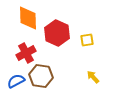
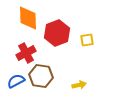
red hexagon: rotated 15 degrees clockwise
yellow arrow: moved 14 px left, 8 px down; rotated 120 degrees clockwise
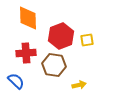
red hexagon: moved 4 px right, 3 px down
red cross: rotated 24 degrees clockwise
brown hexagon: moved 13 px right, 11 px up
blue semicircle: rotated 72 degrees clockwise
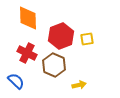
yellow square: moved 1 px up
red cross: moved 1 px right; rotated 30 degrees clockwise
brown hexagon: rotated 15 degrees clockwise
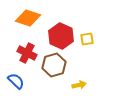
orange diamond: rotated 70 degrees counterclockwise
red hexagon: rotated 15 degrees counterclockwise
brown hexagon: rotated 20 degrees clockwise
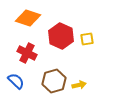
brown hexagon: moved 16 px down
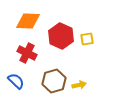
orange diamond: moved 3 px down; rotated 15 degrees counterclockwise
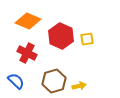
orange diamond: rotated 20 degrees clockwise
yellow arrow: moved 1 px down
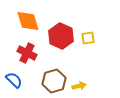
orange diamond: rotated 50 degrees clockwise
yellow square: moved 1 px right, 1 px up
blue semicircle: moved 2 px left, 1 px up
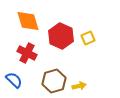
yellow square: rotated 16 degrees counterclockwise
